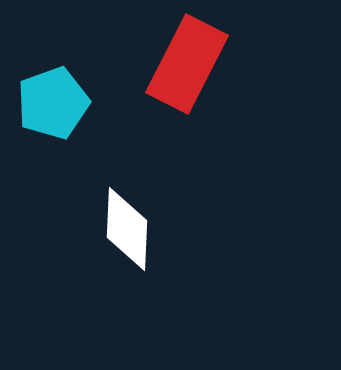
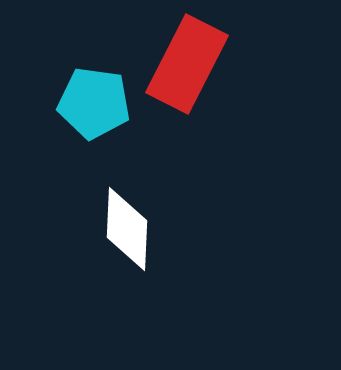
cyan pentagon: moved 41 px right; rotated 28 degrees clockwise
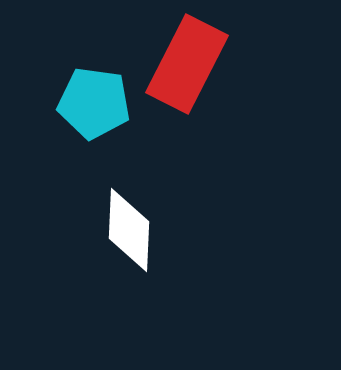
white diamond: moved 2 px right, 1 px down
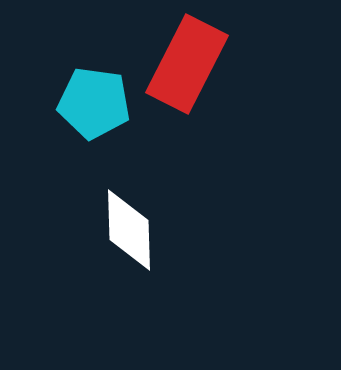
white diamond: rotated 4 degrees counterclockwise
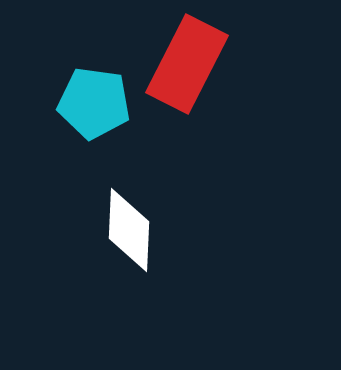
white diamond: rotated 4 degrees clockwise
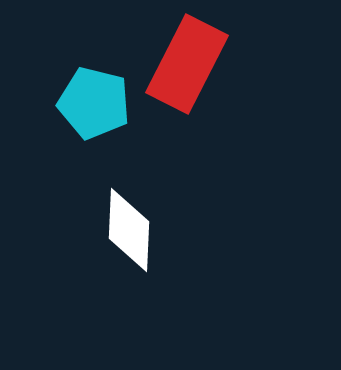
cyan pentagon: rotated 6 degrees clockwise
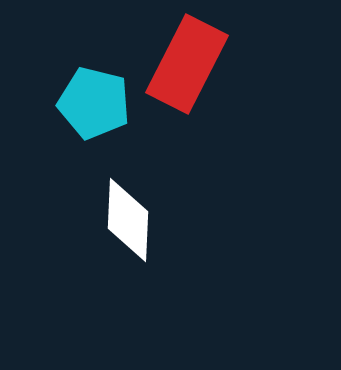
white diamond: moved 1 px left, 10 px up
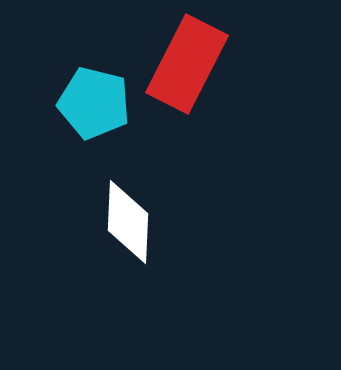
white diamond: moved 2 px down
